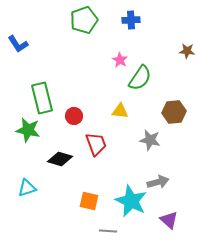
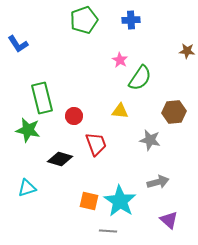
cyan star: moved 11 px left; rotated 8 degrees clockwise
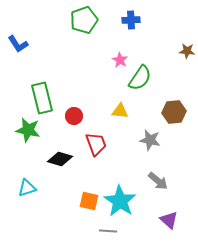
gray arrow: moved 1 px up; rotated 55 degrees clockwise
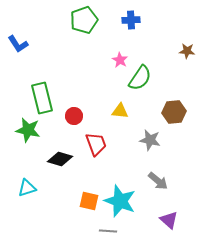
cyan star: rotated 12 degrees counterclockwise
